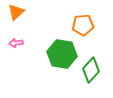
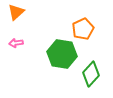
orange pentagon: moved 4 px down; rotated 20 degrees counterclockwise
green diamond: moved 4 px down
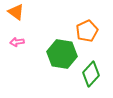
orange triangle: rotated 42 degrees counterclockwise
orange pentagon: moved 4 px right, 2 px down
pink arrow: moved 1 px right, 1 px up
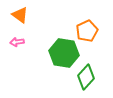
orange triangle: moved 4 px right, 3 px down
green hexagon: moved 2 px right, 1 px up
green diamond: moved 5 px left, 3 px down
